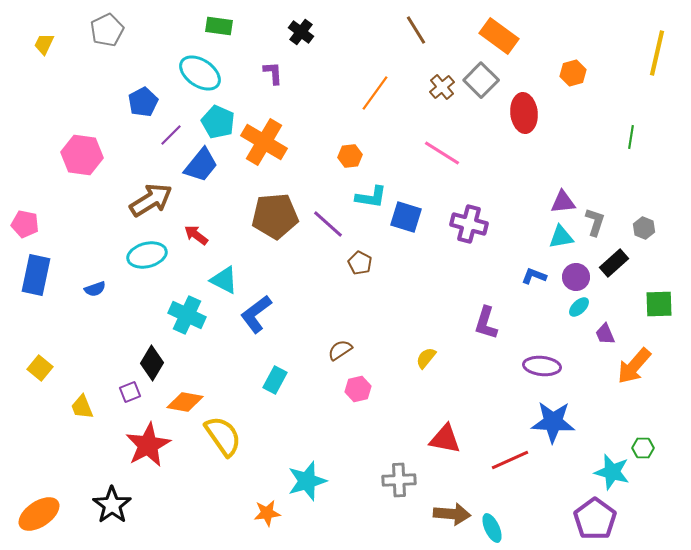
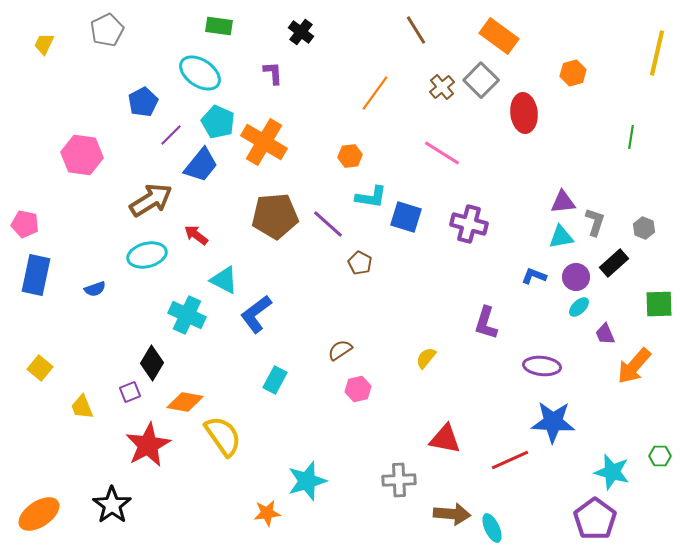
green hexagon at (643, 448): moved 17 px right, 8 px down
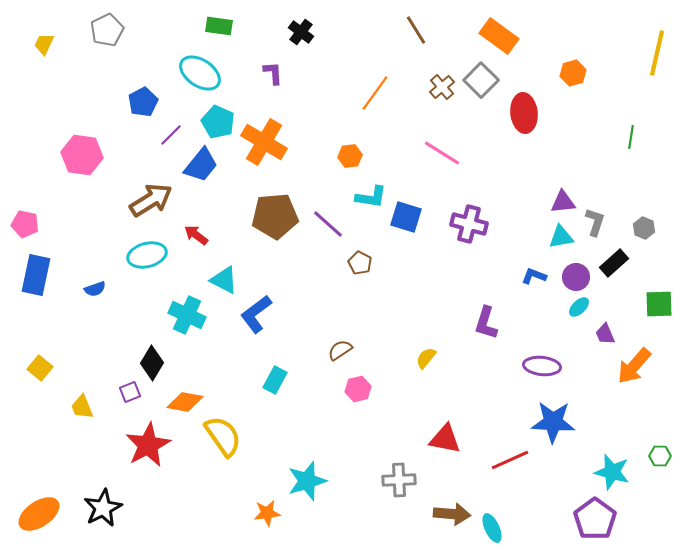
black star at (112, 505): moved 9 px left, 3 px down; rotated 9 degrees clockwise
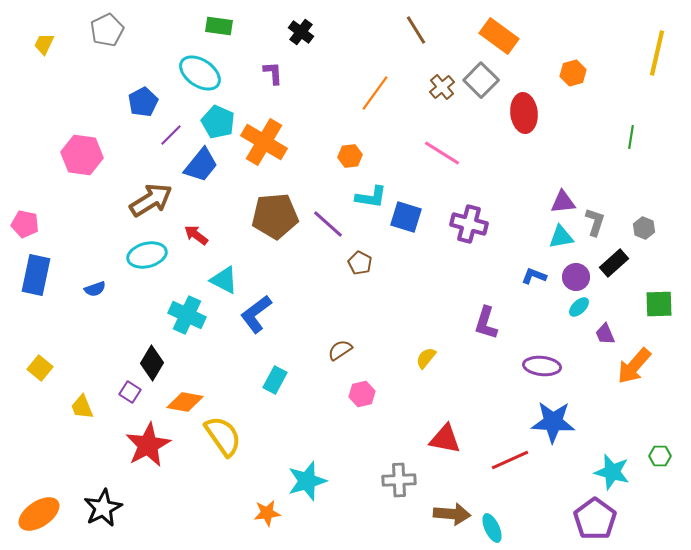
pink hexagon at (358, 389): moved 4 px right, 5 px down
purple square at (130, 392): rotated 35 degrees counterclockwise
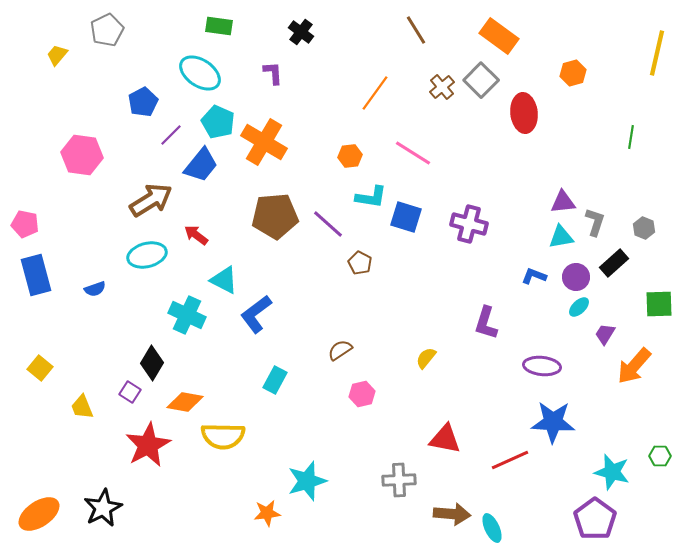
yellow trapezoid at (44, 44): moved 13 px right, 11 px down; rotated 15 degrees clockwise
pink line at (442, 153): moved 29 px left
blue rectangle at (36, 275): rotated 27 degrees counterclockwise
purple trapezoid at (605, 334): rotated 55 degrees clockwise
yellow semicircle at (223, 436): rotated 126 degrees clockwise
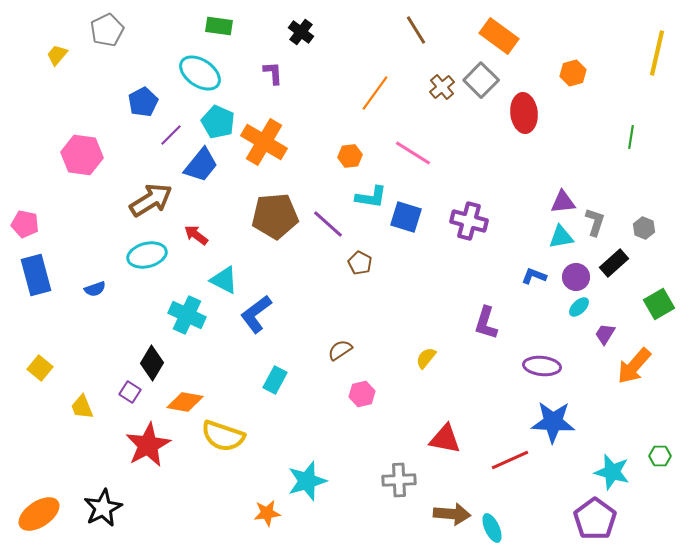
purple cross at (469, 224): moved 3 px up
green square at (659, 304): rotated 28 degrees counterclockwise
yellow semicircle at (223, 436): rotated 18 degrees clockwise
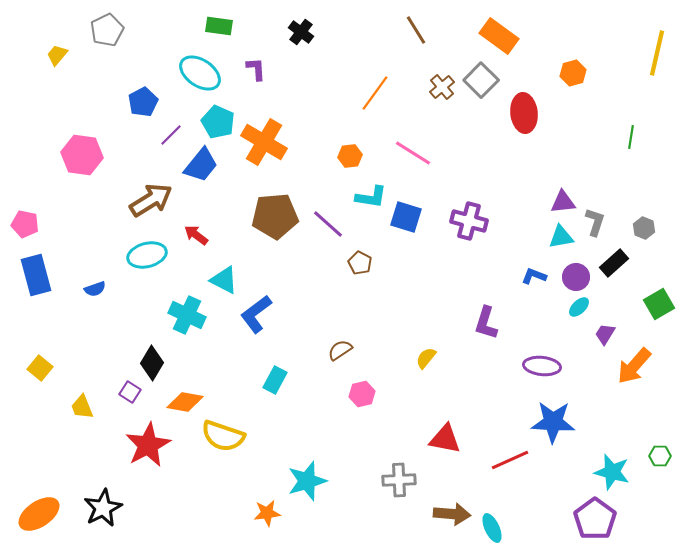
purple L-shape at (273, 73): moved 17 px left, 4 px up
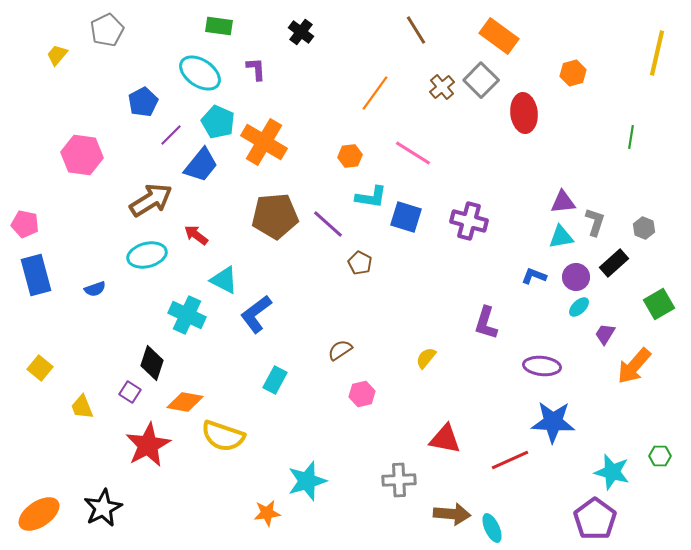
black diamond at (152, 363): rotated 12 degrees counterclockwise
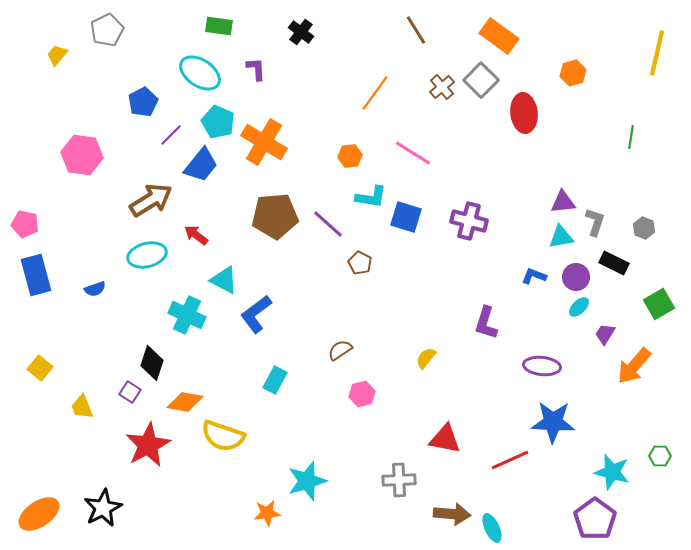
black rectangle at (614, 263): rotated 68 degrees clockwise
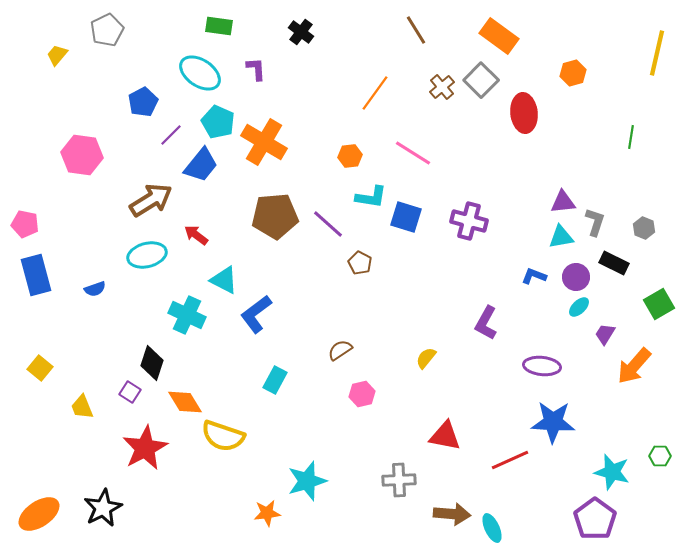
purple L-shape at (486, 323): rotated 12 degrees clockwise
orange diamond at (185, 402): rotated 48 degrees clockwise
red triangle at (445, 439): moved 3 px up
red star at (148, 445): moved 3 px left, 3 px down
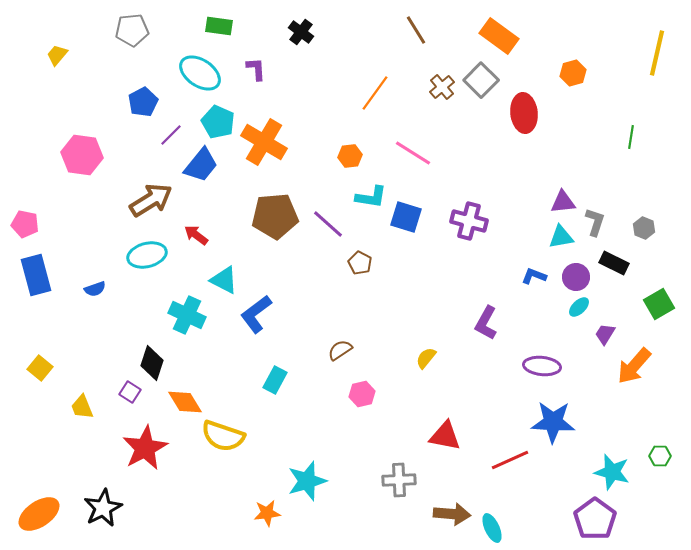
gray pentagon at (107, 30): moved 25 px right; rotated 20 degrees clockwise
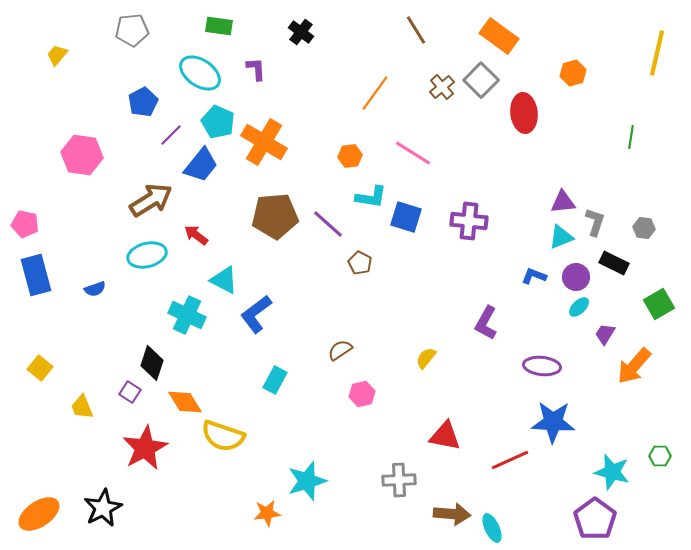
purple cross at (469, 221): rotated 9 degrees counterclockwise
gray hexagon at (644, 228): rotated 15 degrees counterclockwise
cyan triangle at (561, 237): rotated 12 degrees counterclockwise
